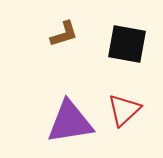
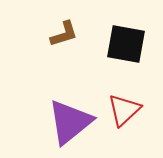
black square: moved 1 px left
purple triangle: rotated 30 degrees counterclockwise
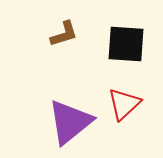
black square: rotated 6 degrees counterclockwise
red triangle: moved 6 px up
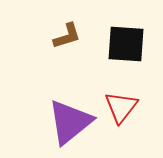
brown L-shape: moved 3 px right, 2 px down
red triangle: moved 3 px left, 3 px down; rotated 9 degrees counterclockwise
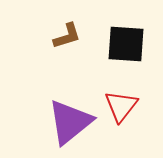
red triangle: moved 1 px up
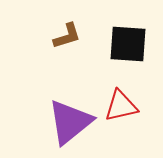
black square: moved 2 px right
red triangle: rotated 39 degrees clockwise
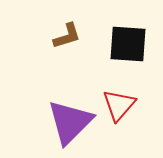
red triangle: moved 2 px left, 1 px up; rotated 36 degrees counterclockwise
purple triangle: rotated 6 degrees counterclockwise
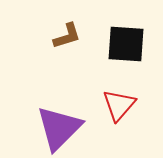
black square: moved 2 px left
purple triangle: moved 11 px left, 6 px down
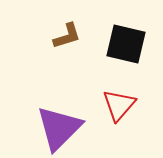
black square: rotated 9 degrees clockwise
